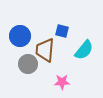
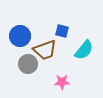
brown trapezoid: rotated 115 degrees counterclockwise
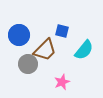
blue circle: moved 1 px left, 1 px up
brown trapezoid: rotated 25 degrees counterclockwise
pink star: rotated 21 degrees counterclockwise
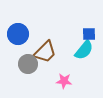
blue square: moved 27 px right, 3 px down; rotated 16 degrees counterclockwise
blue circle: moved 1 px left, 1 px up
brown trapezoid: moved 2 px down
pink star: moved 2 px right, 1 px up; rotated 28 degrees clockwise
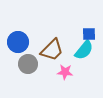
blue circle: moved 8 px down
brown trapezoid: moved 7 px right, 2 px up
pink star: moved 1 px right, 9 px up
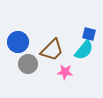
blue square: rotated 16 degrees clockwise
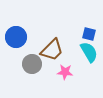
blue circle: moved 2 px left, 5 px up
cyan semicircle: moved 5 px right, 2 px down; rotated 70 degrees counterclockwise
gray circle: moved 4 px right
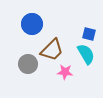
blue circle: moved 16 px right, 13 px up
cyan semicircle: moved 3 px left, 2 px down
gray circle: moved 4 px left
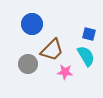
cyan semicircle: moved 2 px down
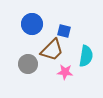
blue square: moved 25 px left, 3 px up
cyan semicircle: rotated 40 degrees clockwise
